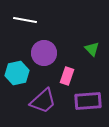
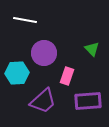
cyan hexagon: rotated 10 degrees clockwise
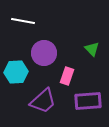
white line: moved 2 px left, 1 px down
cyan hexagon: moved 1 px left, 1 px up
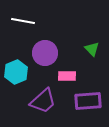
purple circle: moved 1 px right
cyan hexagon: rotated 20 degrees counterclockwise
pink rectangle: rotated 72 degrees clockwise
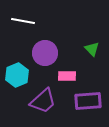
cyan hexagon: moved 1 px right, 3 px down
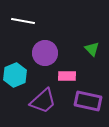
cyan hexagon: moved 2 px left
purple rectangle: rotated 16 degrees clockwise
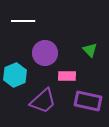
white line: rotated 10 degrees counterclockwise
green triangle: moved 2 px left, 1 px down
